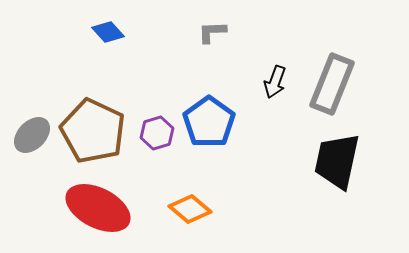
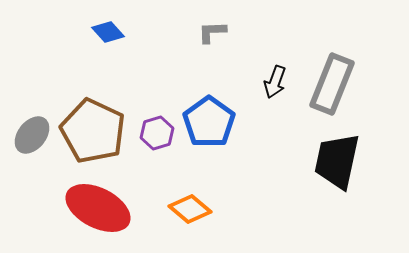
gray ellipse: rotated 6 degrees counterclockwise
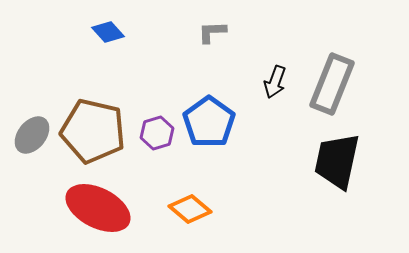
brown pentagon: rotated 12 degrees counterclockwise
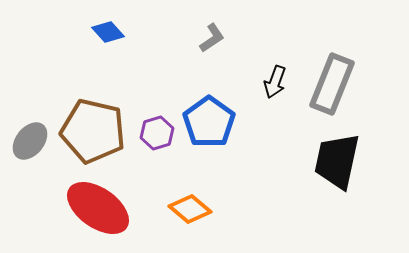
gray L-shape: moved 6 px down; rotated 148 degrees clockwise
gray ellipse: moved 2 px left, 6 px down
red ellipse: rotated 8 degrees clockwise
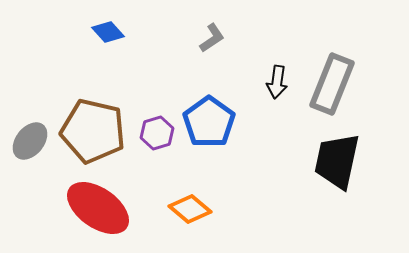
black arrow: moved 2 px right; rotated 12 degrees counterclockwise
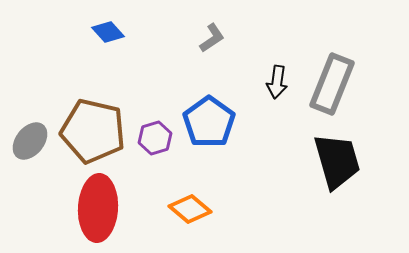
purple hexagon: moved 2 px left, 5 px down
black trapezoid: rotated 152 degrees clockwise
red ellipse: rotated 58 degrees clockwise
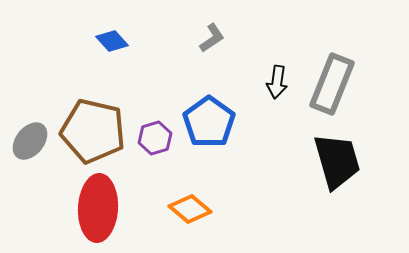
blue diamond: moved 4 px right, 9 px down
